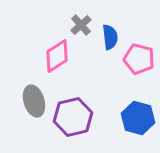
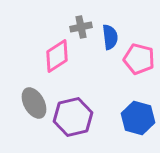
gray cross: moved 2 px down; rotated 30 degrees clockwise
gray ellipse: moved 2 px down; rotated 12 degrees counterclockwise
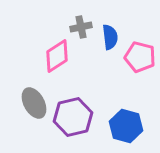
pink pentagon: moved 1 px right, 2 px up
blue hexagon: moved 12 px left, 8 px down
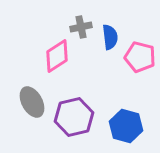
gray ellipse: moved 2 px left, 1 px up
purple hexagon: moved 1 px right
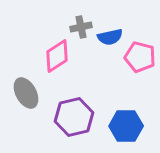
blue semicircle: rotated 85 degrees clockwise
gray ellipse: moved 6 px left, 9 px up
blue hexagon: rotated 16 degrees counterclockwise
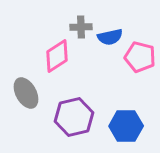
gray cross: rotated 10 degrees clockwise
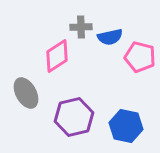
blue hexagon: rotated 12 degrees clockwise
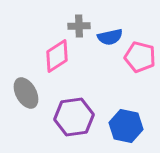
gray cross: moved 2 px left, 1 px up
purple hexagon: rotated 6 degrees clockwise
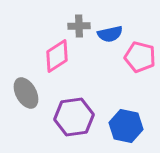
blue semicircle: moved 3 px up
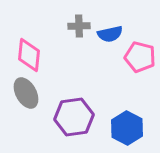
pink diamond: moved 28 px left, 1 px up; rotated 52 degrees counterclockwise
blue hexagon: moved 1 px right, 2 px down; rotated 16 degrees clockwise
